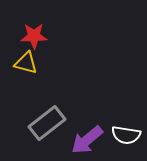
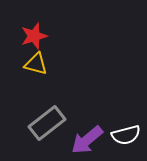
red star: rotated 16 degrees counterclockwise
yellow triangle: moved 10 px right, 1 px down
white semicircle: rotated 24 degrees counterclockwise
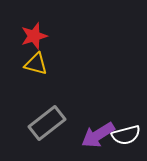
purple arrow: moved 11 px right, 5 px up; rotated 8 degrees clockwise
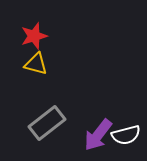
purple arrow: rotated 20 degrees counterclockwise
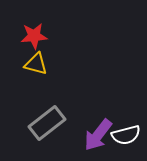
red star: rotated 12 degrees clockwise
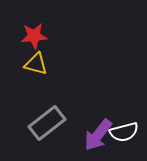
white semicircle: moved 2 px left, 3 px up
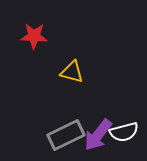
red star: rotated 8 degrees clockwise
yellow triangle: moved 36 px right, 8 px down
gray rectangle: moved 19 px right, 12 px down; rotated 12 degrees clockwise
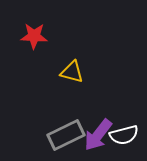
white semicircle: moved 3 px down
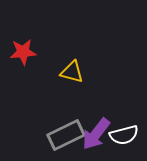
red star: moved 11 px left, 16 px down; rotated 8 degrees counterclockwise
purple arrow: moved 2 px left, 1 px up
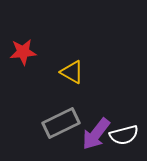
yellow triangle: rotated 15 degrees clockwise
gray rectangle: moved 5 px left, 12 px up
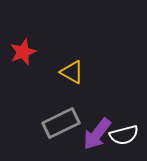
red star: rotated 16 degrees counterclockwise
purple arrow: moved 1 px right
